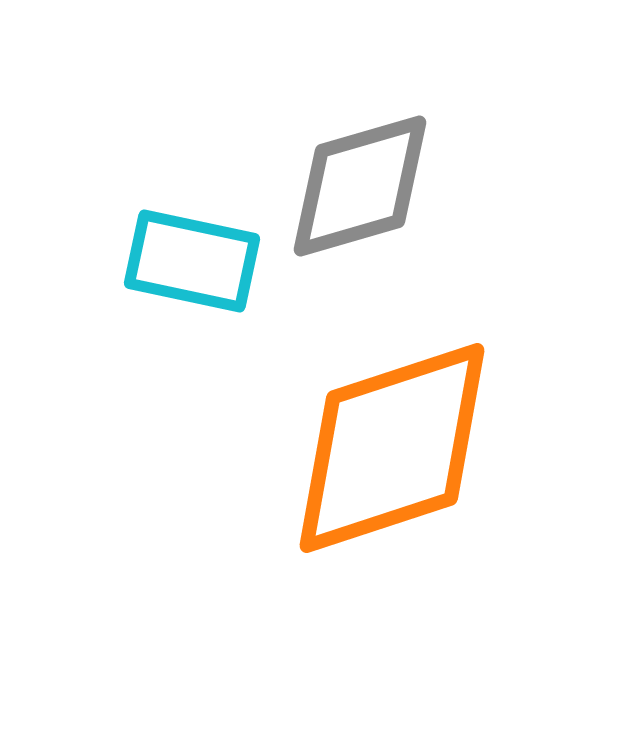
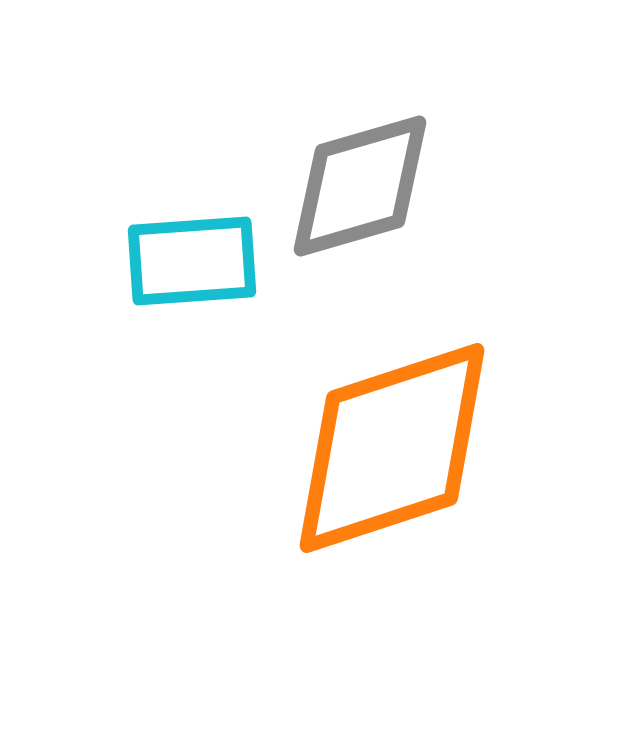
cyan rectangle: rotated 16 degrees counterclockwise
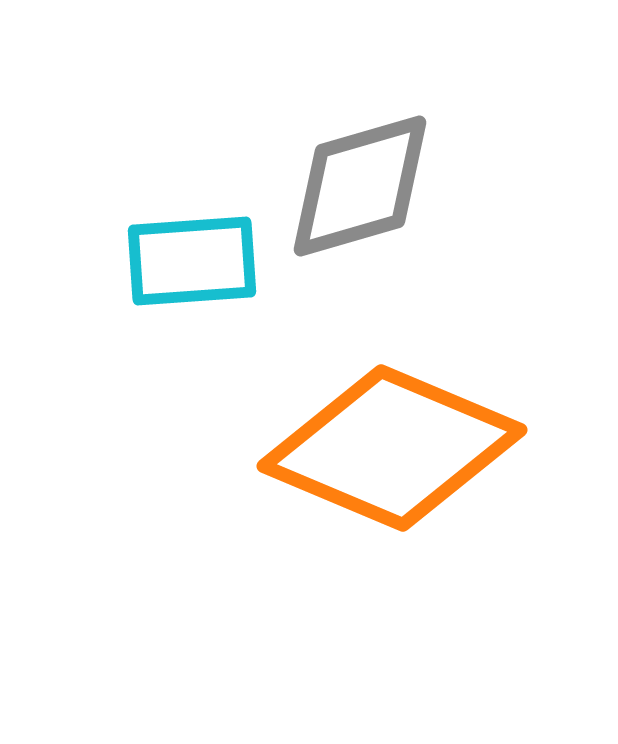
orange diamond: rotated 41 degrees clockwise
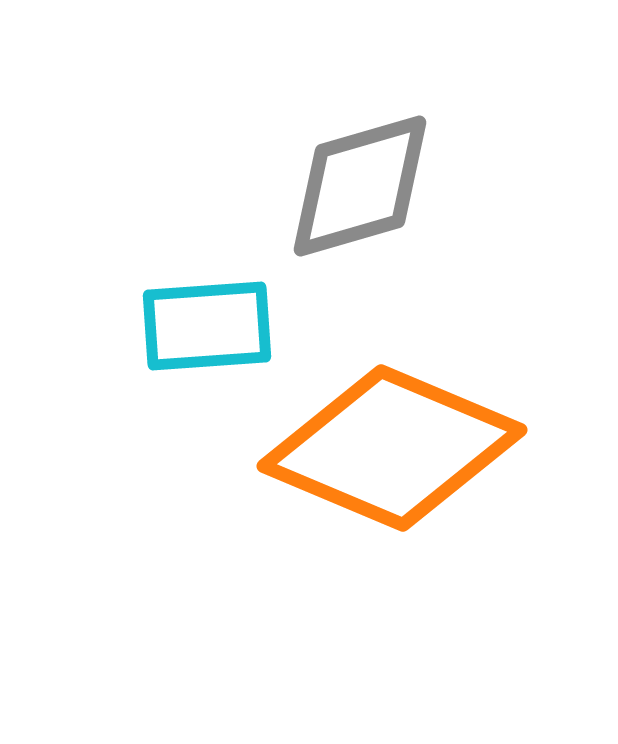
cyan rectangle: moved 15 px right, 65 px down
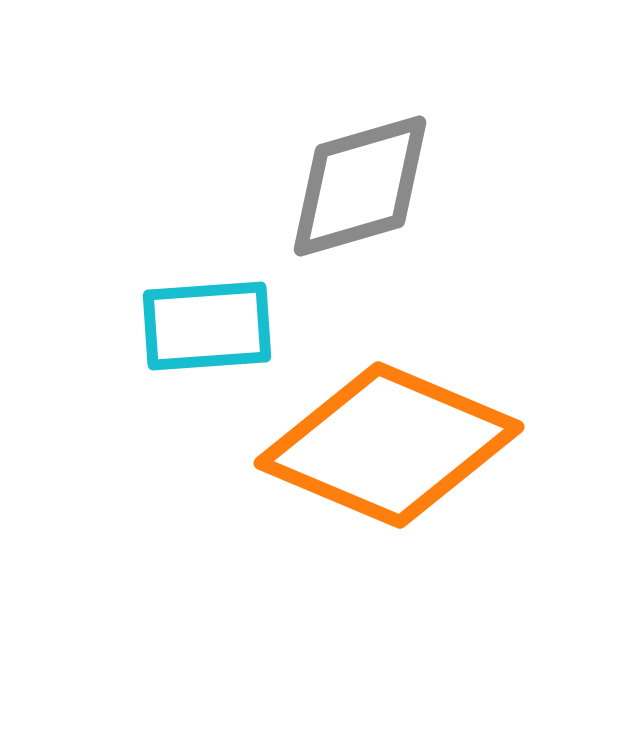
orange diamond: moved 3 px left, 3 px up
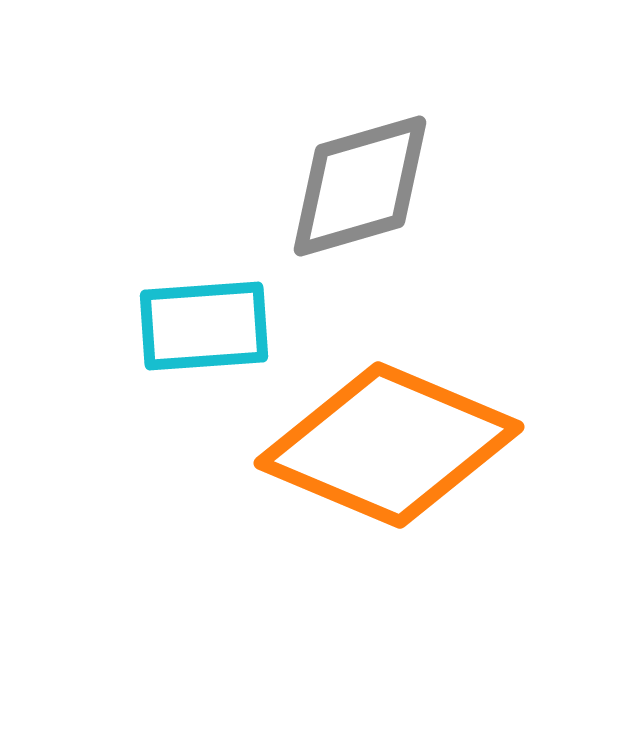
cyan rectangle: moved 3 px left
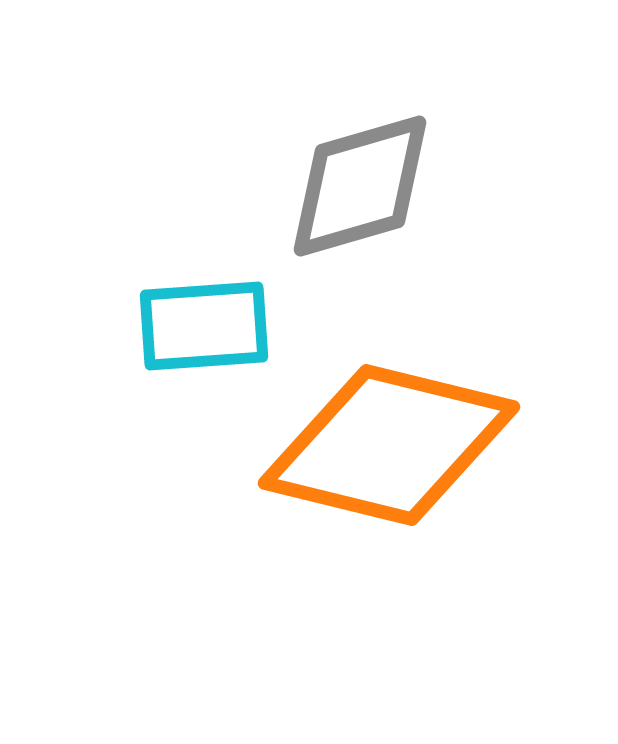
orange diamond: rotated 9 degrees counterclockwise
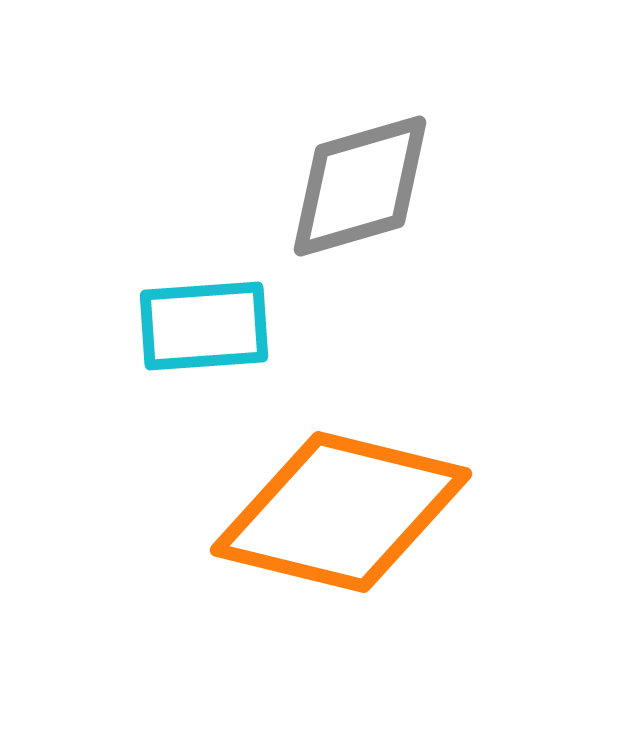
orange diamond: moved 48 px left, 67 px down
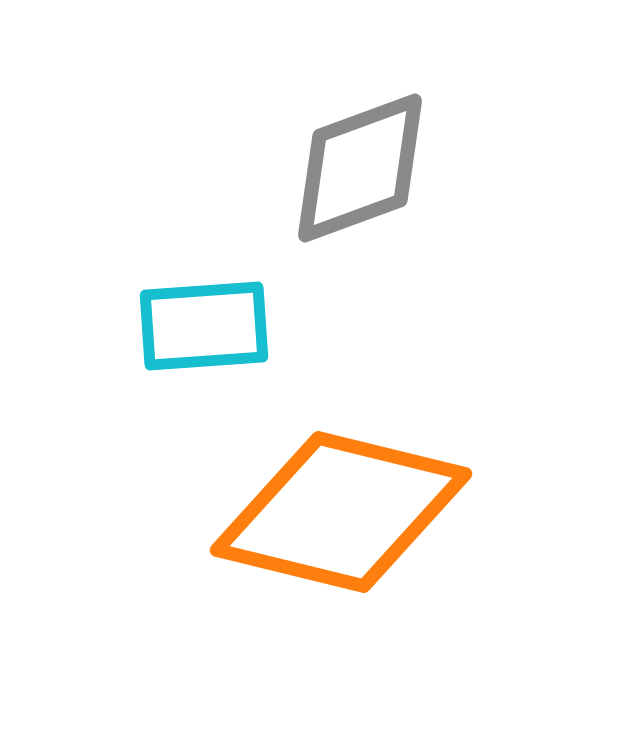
gray diamond: moved 18 px up; rotated 4 degrees counterclockwise
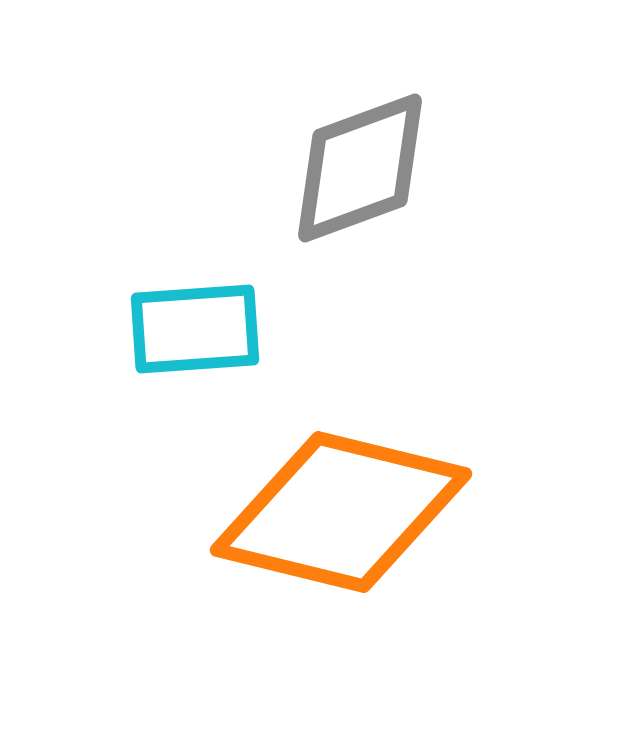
cyan rectangle: moved 9 px left, 3 px down
